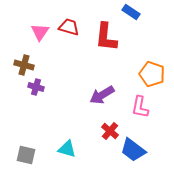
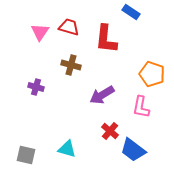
red L-shape: moved 2 px down
brown cross: moved 47 px right
pink L-shape: moved 1 px right
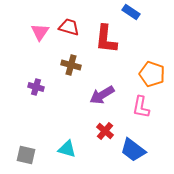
red cross: moved 5 px left
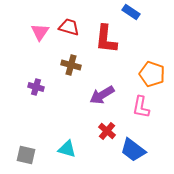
red cross: moved 2 px right
